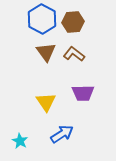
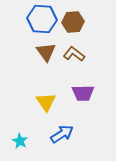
blue hexagon: rotated 24 degrees counterclockwise
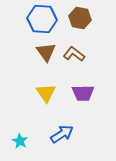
brown hexagon: moved 7 px right, 4 px up; rotated 15 degrees clockwise
yellow triangle: moved 9 px up
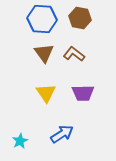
brown triangle: moved 2 px left, 1 px down
cyan star: rotated 14 degrees clockwise
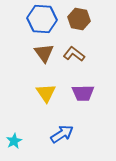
brown hexagon: moved 1 px left, 1 px down
cyan star: moved 6 px left
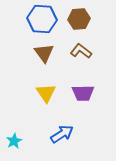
brown hexagon: rotated 15 degrees counterclockwise
brown L-shape: moved 7 px right, 3 px up
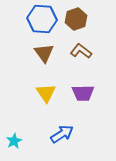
brown hexagon: moved 3 px left; rotated 15 degrees counterclockwise
